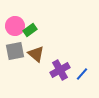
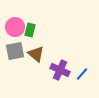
pink circle: moved 1 px down
green rectangle: rotated 40 degrees counterclockwise
purple cross: rotated 36 degrees counterclockwise
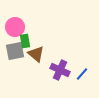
green rectangle: moved 5 px left, 11 px down; rotated 24 degrees counterclockwise
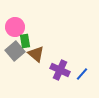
gray square: rotated 30 degrees counterclockwise
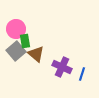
pink circle: moved 1 px right, 2 px down
gray square: moved 1 px right
purple cross: moved 2 px right, 3 px up
blue line: rotated 24 degrees counterclockwise
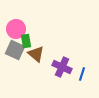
green rectangle: moved 1 px right
gray square: moved 1 px left, 1 px up; rotated 24 degrees counterclockwise
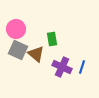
green rectangle: moved 26 px right, 2 px up
gray square: moved 3 px right
blue line: moved 7 px up
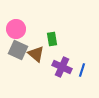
blue line: moved 3 px down
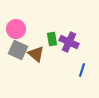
purple cross: moved 7 px right, 25 px up
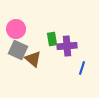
purple cross: moved 2 px left, 4 px down; rotated 30 degrees counterclockwise
brown triangle: moved 3 px left, 5 px down
blue line: moved 2 px up
